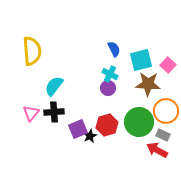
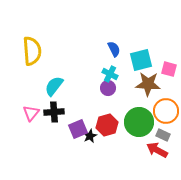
pink square: moved 1 px right, 4 px down; rotated 28 degrees counterclockwise
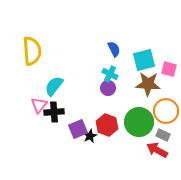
cyan square: moved 3 px right
pink triangle: moved 8 px right, 8 px up
red hexagon: rotated 25 degrees counterclockwise
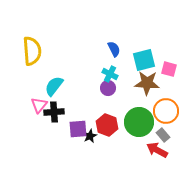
brown star: moved 1 px left, 1 px up
purple square: rotated 18 degrees clockwise
gray rectangle: rotated 24 degrees clockwise
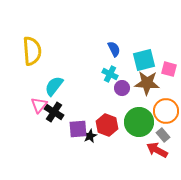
purple circle: moved 14 px right
black cross: rotated 36 degrees clockwise
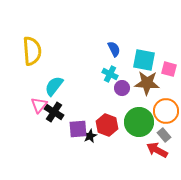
cyan square: rotated 25 degrees clockwise
gray rectangle: moved 1 px right
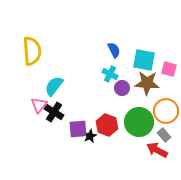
blue semicircle: moved 1 px down
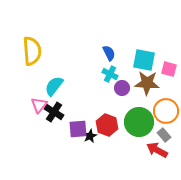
blue semicircle: moved 5 px left, 3 px down
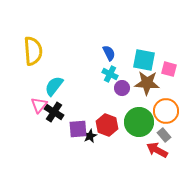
yellow semicircle: moved 1 px right
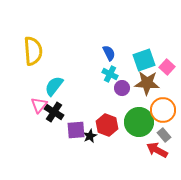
cyan square: rotated 30 degrees counterclockwise
pink square: moved 2 px left, 2 px up; rotated 28 degrees clockwise
orange circle: moved 3 px left, 1 px up
purple square: moved 2 px left, 1 px down
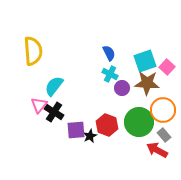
cyan square: moved 1 px right, 1 px down
